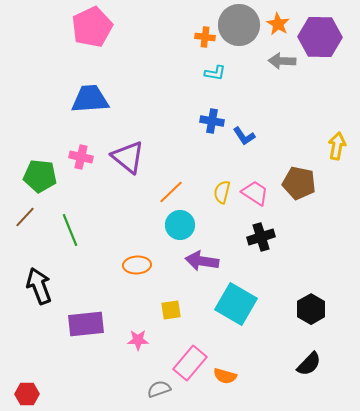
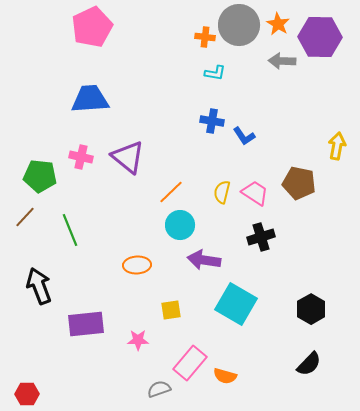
purple arrow: moved 2 px right, 1 px up
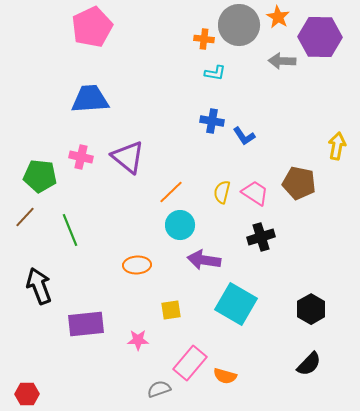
orange star: moved 7 px up
orange cross: moved 1 px left, 2 px down
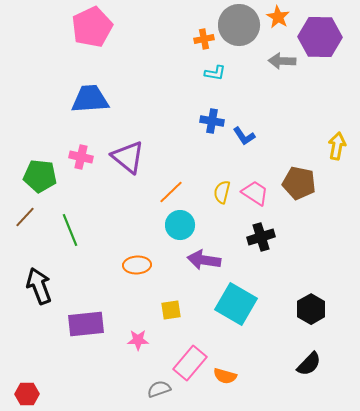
orange cross: rotated 18 degrees counterclockwise
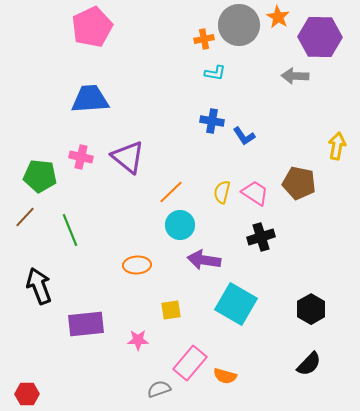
gray arrow: moved 13 px right, 15 px down
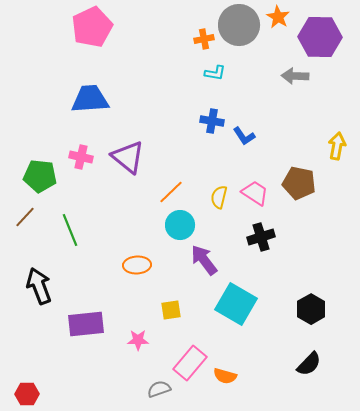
yellow semicircle: moved 3 px left, 5 px down
purple arrow: rotated 44 degrees clockwise
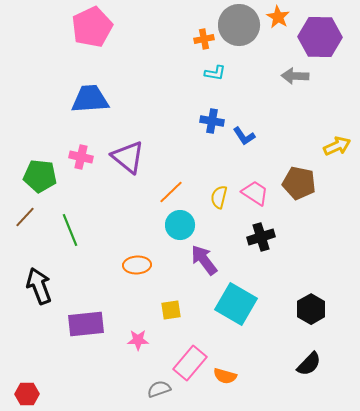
yellow arrow: rotated 56 degrees clockwise
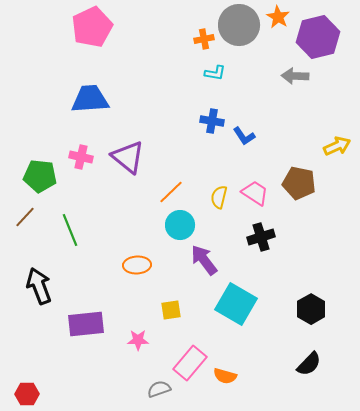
purple hexagon: moved 2 px left; rotated 15 degrees counterclockwise
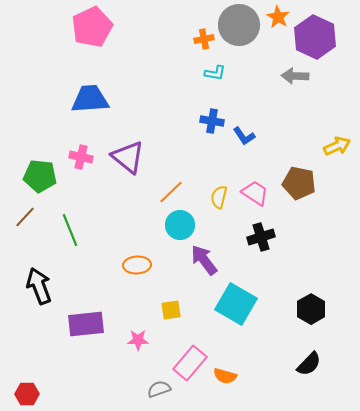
purple hexagon: moved 3 px left; rotated 21 degrees counterclockwise
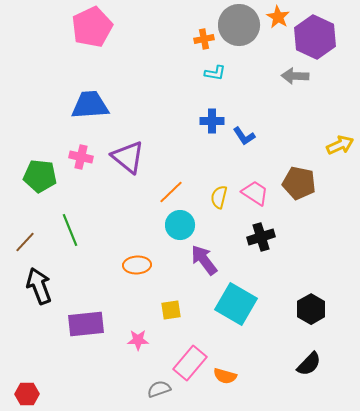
blue trapezoid: moved 6 px down
blue cross: rotated 10 degrees counterclockwise
yellow arrow: moved 3 px right, 1 px up
brown line: moved 25 px down
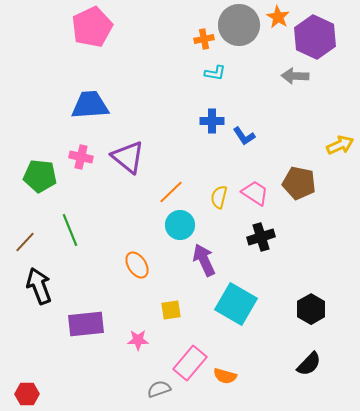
purple arrow: rotated 12 degrees clockwise
orange ellipse: rotated 60 degrees clockwise
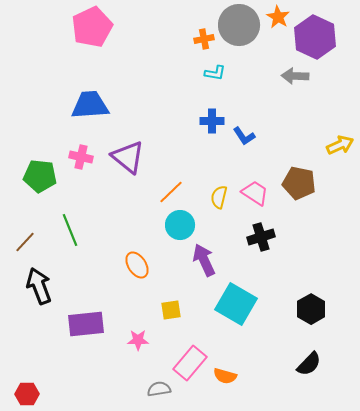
gray semicircle: rotated 10 degrees clockwise
